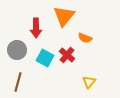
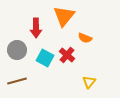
brown line: moved 1 px left, 1 px up; rotated 60 degrees clockwise
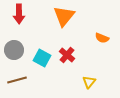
red arrow: moved 17 px left, 14 px up
orange semicircle: moved 17 px right
gray circle: moved 3 px left
cyan square: moved 3 px left
brown line: moved 1 px up
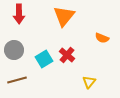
cyan square: moved 2 px right, 1 px down; rotated 30 degrees clockwise
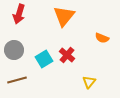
red arrow: rotated 18 degrees clockwise
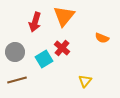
red arrow: moved 16 px right, 8 px down
gray circle: moved 1 px right, 2 px down
red cross: moved 5 px left, 7 px up
yellow triangle: moved 4 px left, 1 px up
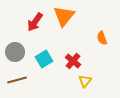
red arrow: rotated 18 degrees clockwise
orange semicircle: rotated 48 degrees clockwise
red cross: moved 11 px right, 13 px down
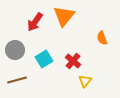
gray circle: moved 2 px up
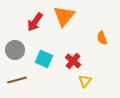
cyan square: rotated 36 degrees counterclockwise
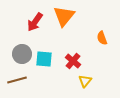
gray circle: moved 7 px right, 4 px down
cyan square: rotated 18 degrees counterclockwise
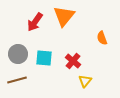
gray circle: moved 4 px left
cyan square: moved 1 px up
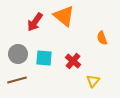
orange triangle: rotated 30 degrees counterclockwise
yellow triangle: moved 8 px right
